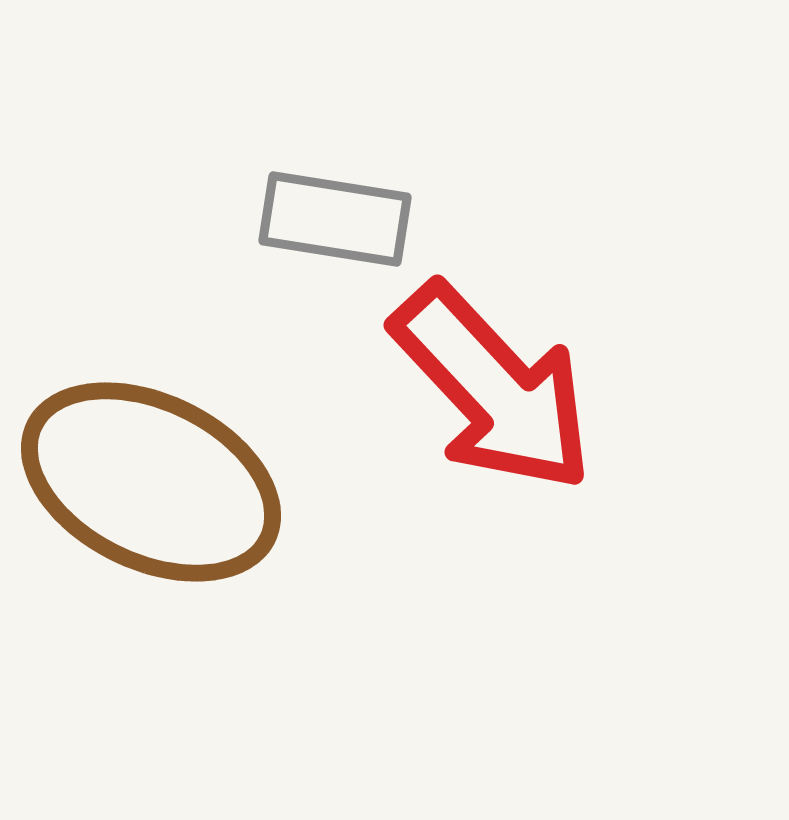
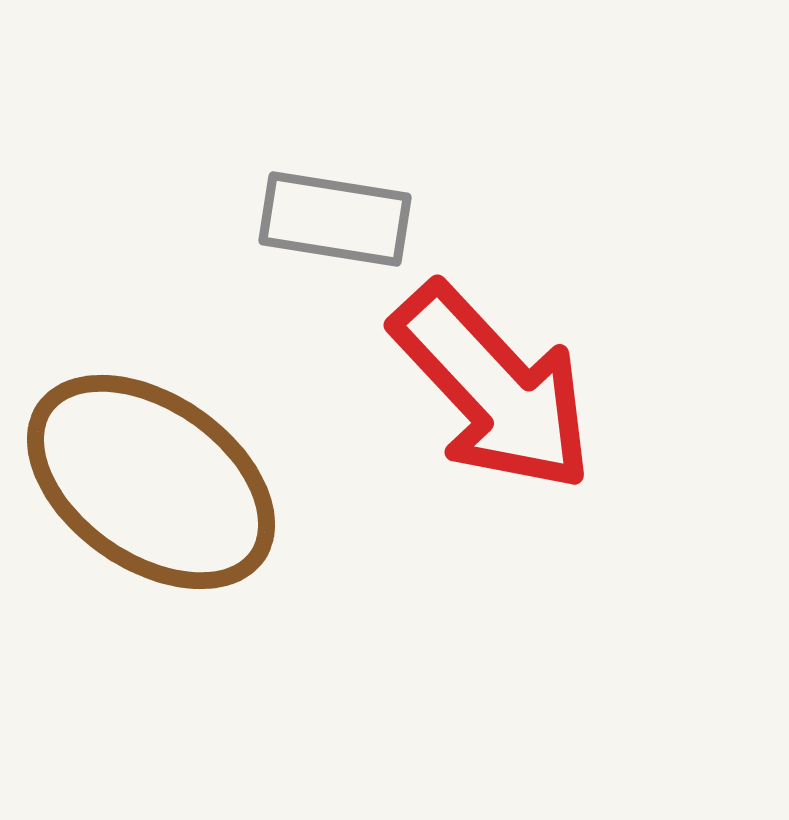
brown ellipse: rotated 9 degrees clockwise
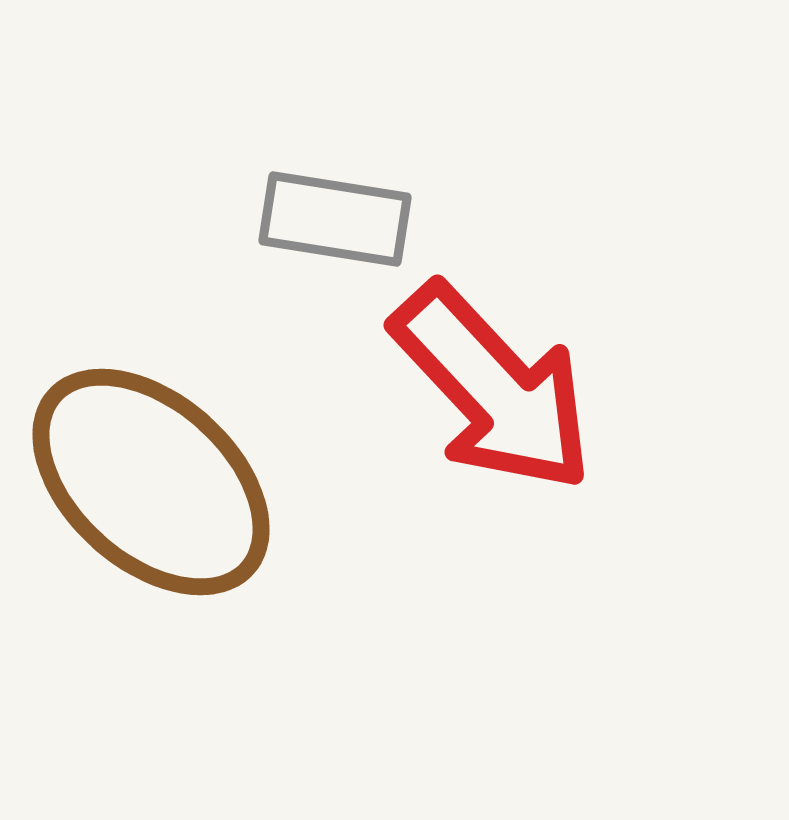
brown ellipse: rotated 7 degrees clockwise
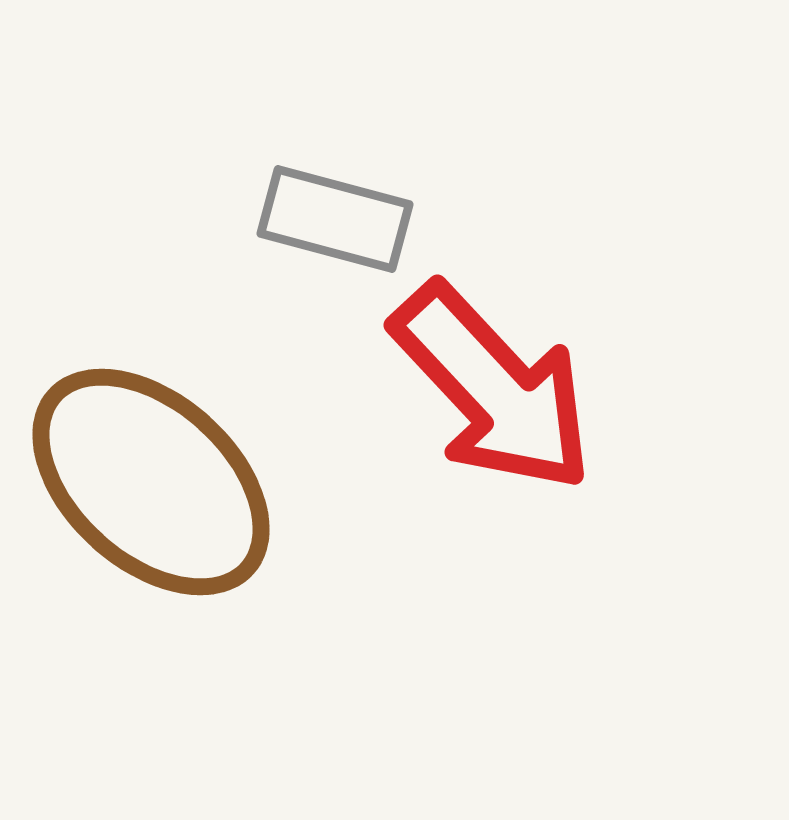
gray rectangle: rotated 6 degrees clockwise
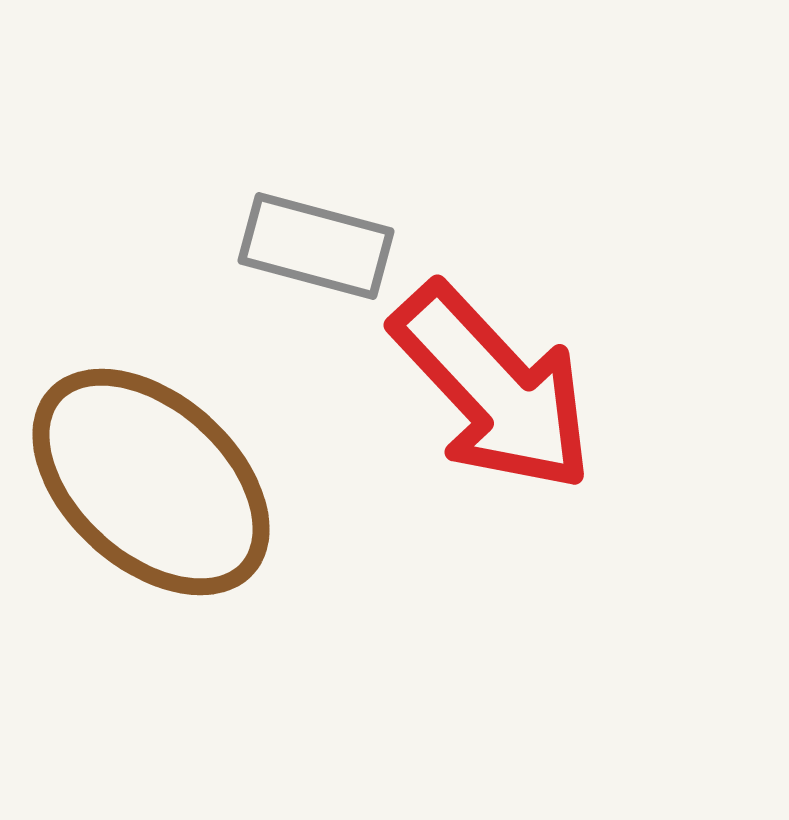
gray rectangle: moved 19 px left, 27 px down
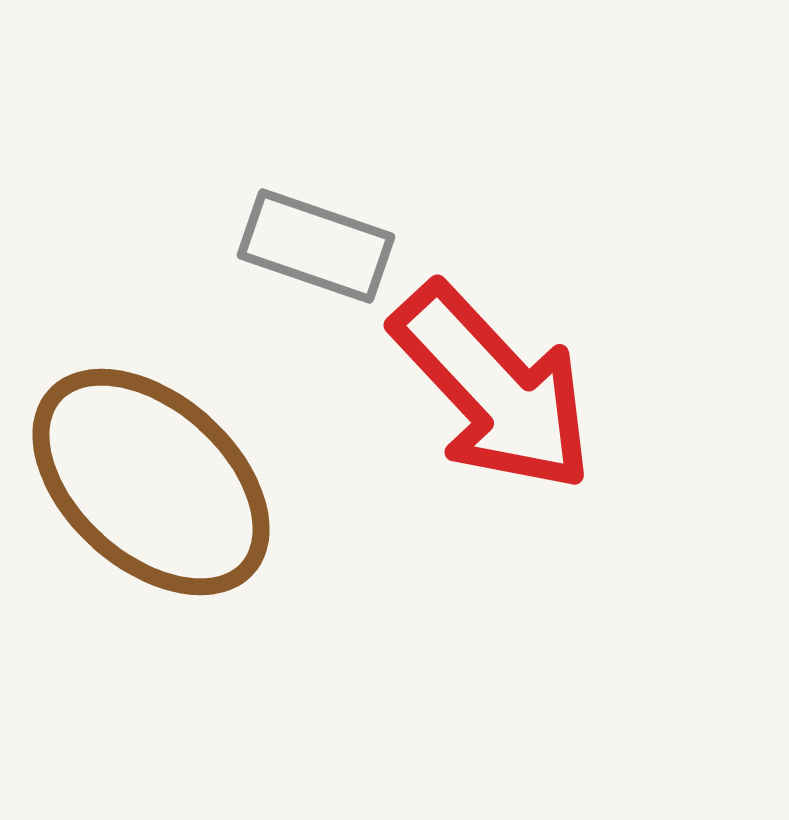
gray rectangle: rotated 4 degrees clockwise
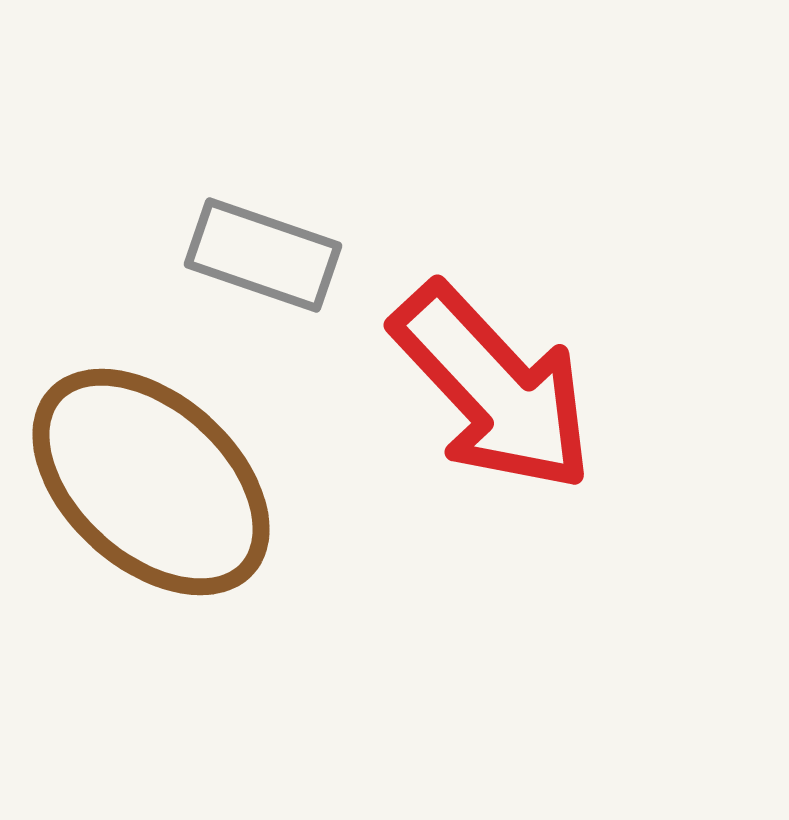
gray rectangle: moved 53 px left, 9 px down
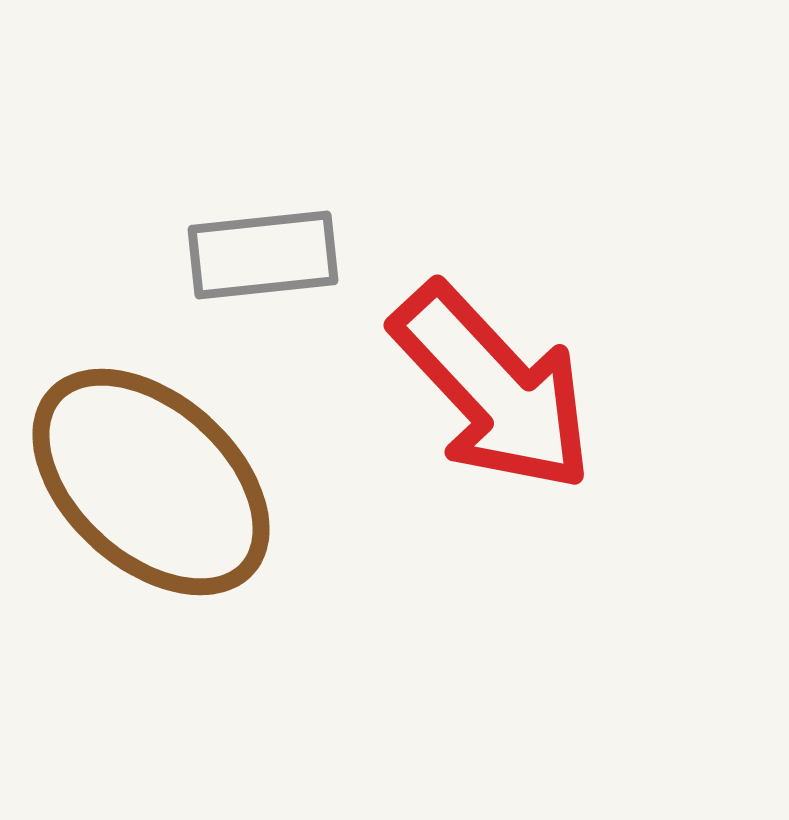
gray rectangle: rotated 25 degrees counterclockwise
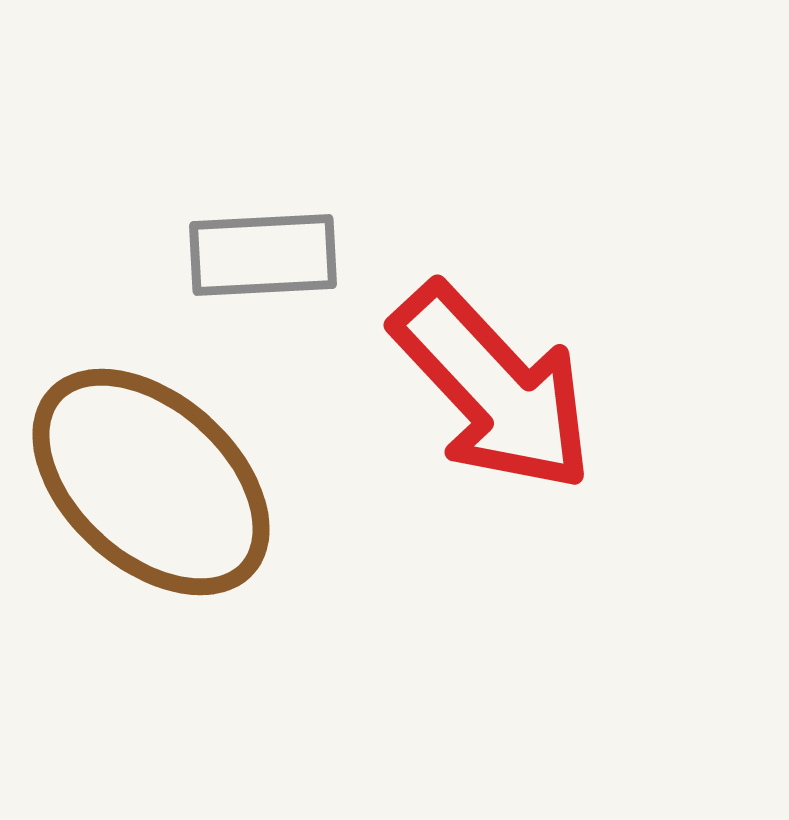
gray rectangle: rotated 3 degrees clockwise
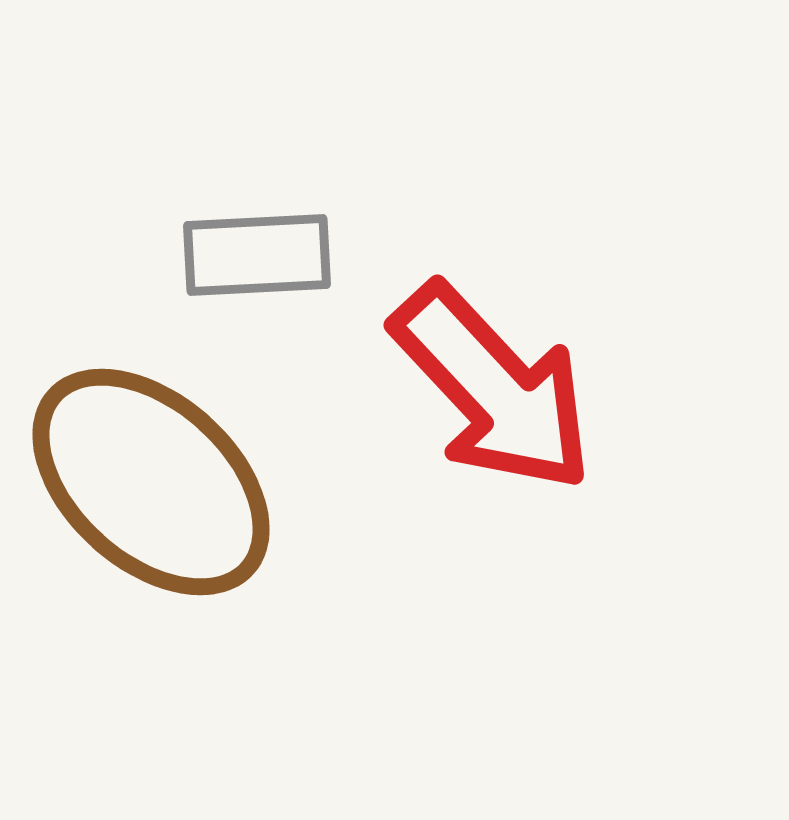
gray rectangle: moved 6 px left
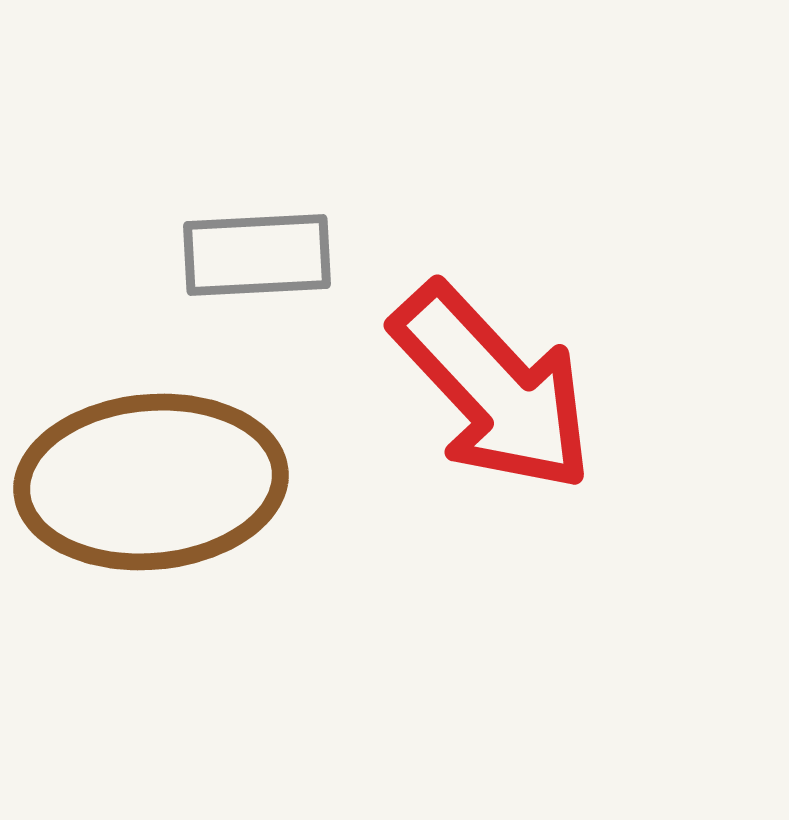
brown ellipse: rotated 47 degrees counterclockwise
